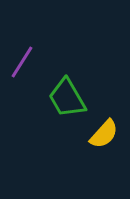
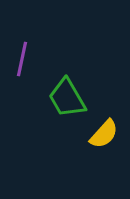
purple line: moved 3 px up; rotated 20 degrees counterclockwise
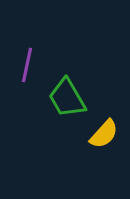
purple line: moved 5 px right, 6 px down
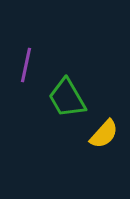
purple line: moved 1 px left
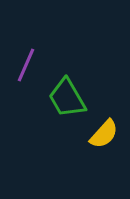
purple line: rotated 12 degrees clockwise
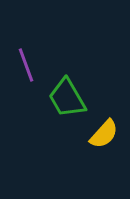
purple line: rotated 44 degrees counterclockwise
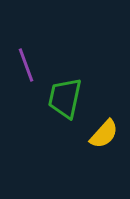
green trapezoid: moved 2 px left; rotated 42 degrees clockwise
